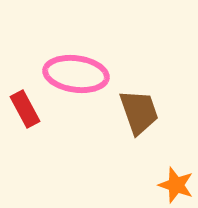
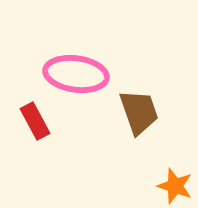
red rectangle: moved 10 px right, 12 px down
orange star: moved 1 px left, 1 px down
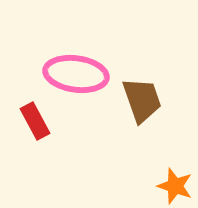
brown trapezoid: moved 3 px right, 12 px up
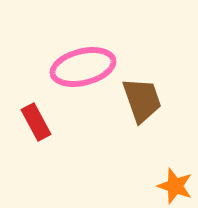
pink ellipse: moved 7 px right, 7 px up; rotated 22 degrees counterclockwise
red rectangle: moved 1 px right, 1 px down
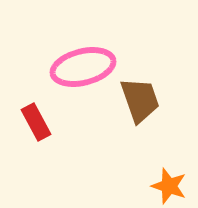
brown trapezoid: moved 2 px left
orange star: moved 6 px left
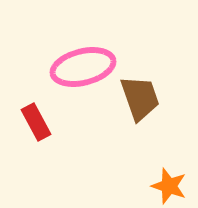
brown trapezoid: moved 2 px up
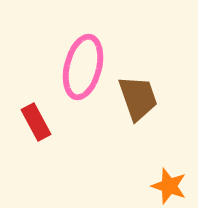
pink ellipse: rotated 62 degrees counterclockwise
brown trapezoid: moved 2 px left
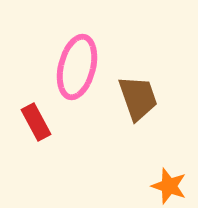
pink ellipse: moved 6 px left
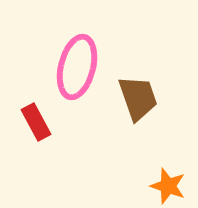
orange star: moved 1 px left
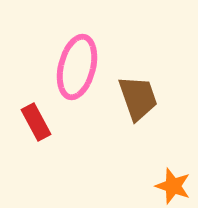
orange star: moved 5 px right
